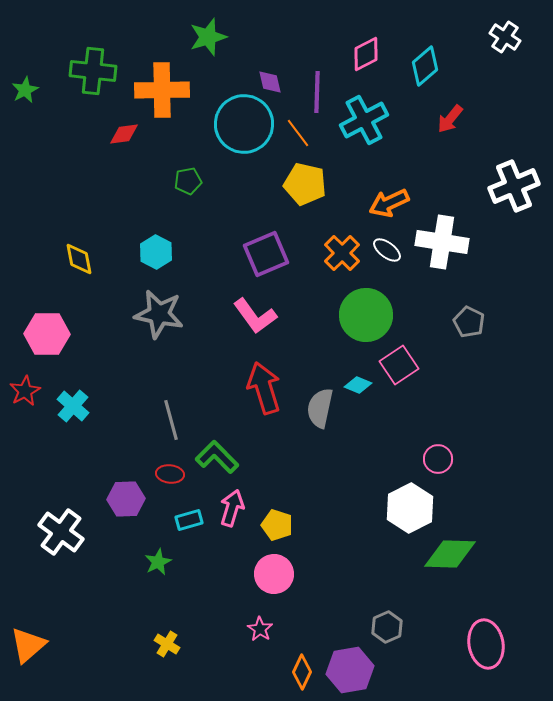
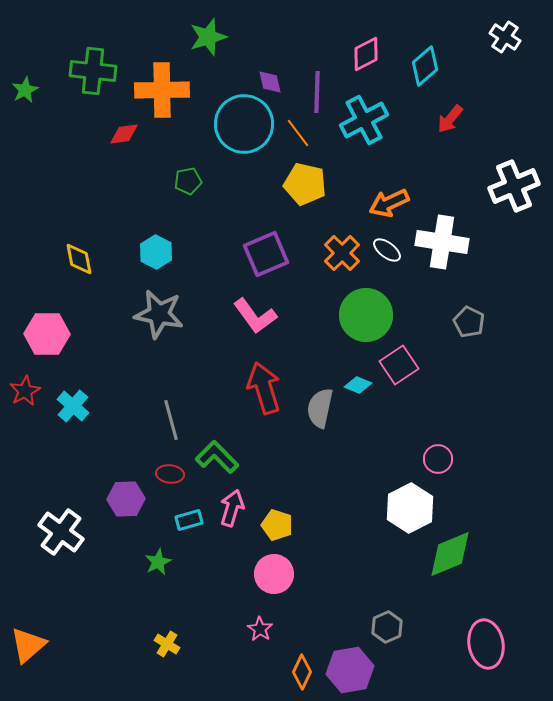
green diamond at (450, 554): rotated 24 degrees counterclockwise
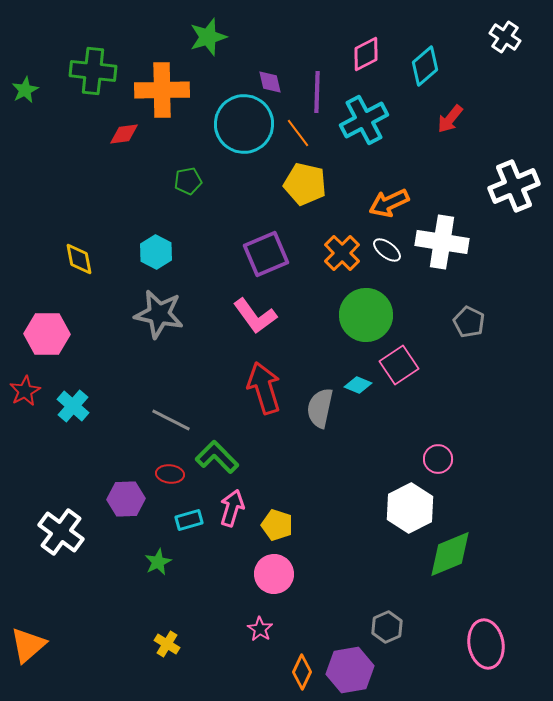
gray line at (171, 420): rotated 48 degrees counterclockwise
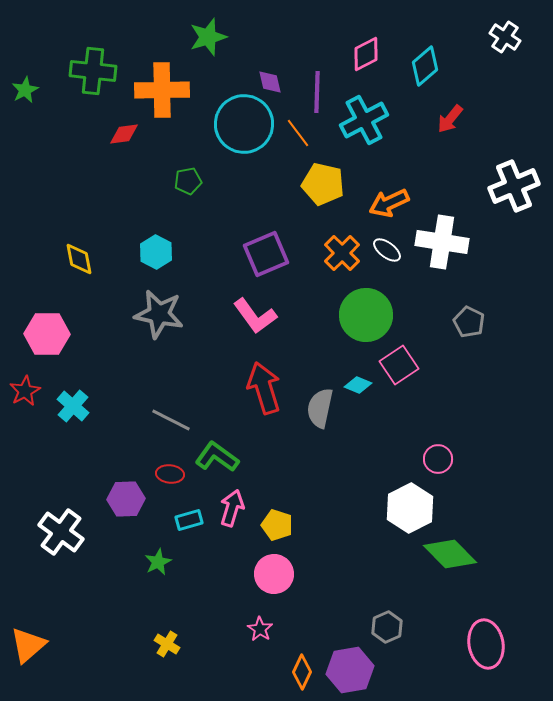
yellow pentagon at (305, 184): moved 18 px right
green L-shape at (217, 457): rotated 9 degrees counterclockwise
green diamond at (450, 554): rotated 68 degrees clockwise
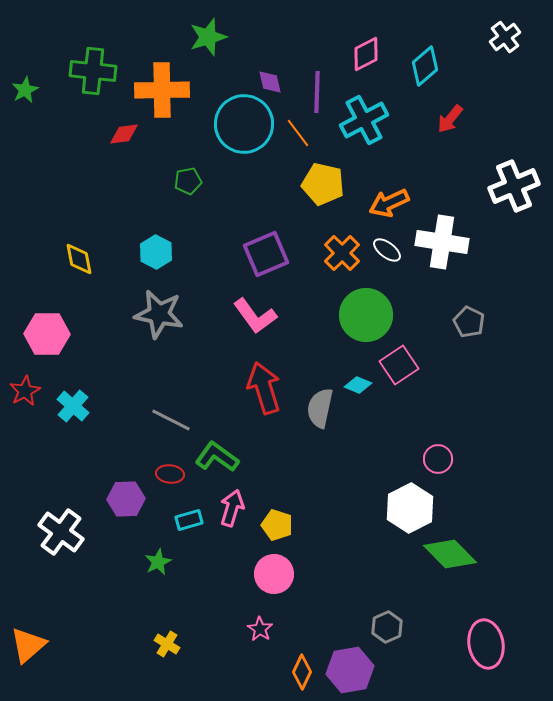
white cross at (505, 37): rotated 20 degrees clockwise
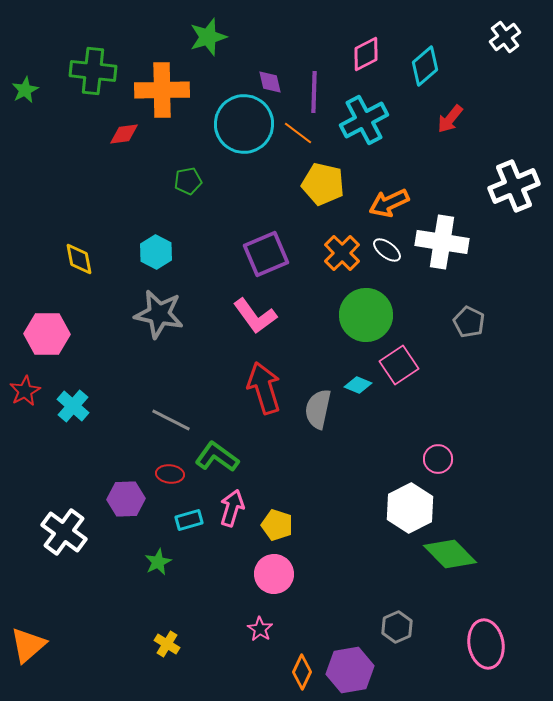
purple line at (317, 92): moved 3 px left
orange line at (298, 133): rotated 16 degrees counterclockwise
gray semicircle at (320, 408): moved 2 px left, 1 px down
white cross at (61, 532): moved 3 px right
gray hexagon at (387, 627): moved 10 px right
